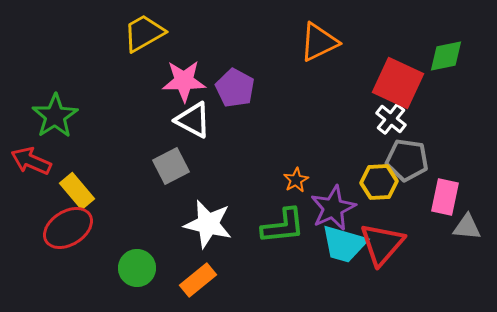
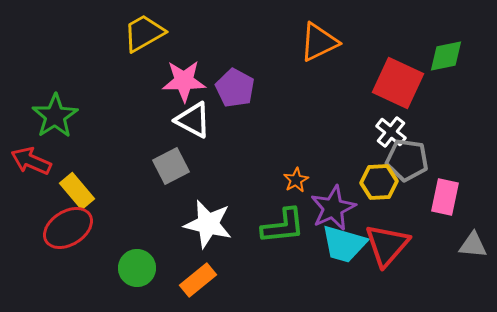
white cross: moved 13 px down
gray triangle: moved 6 px right, 18 px down
red triangle: moved 5 px right, 1 px down
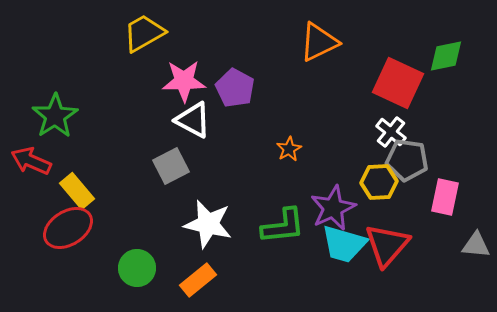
orange star: moved 7 px left, 31 px up
gray triangle: moved 3 px right
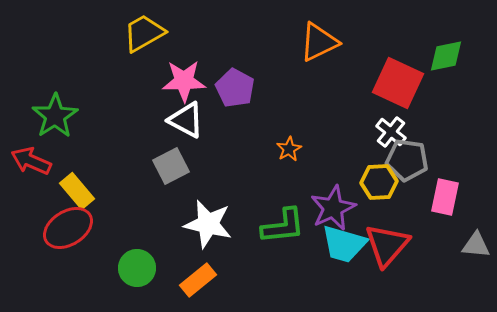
white triangle: moved 7 px left
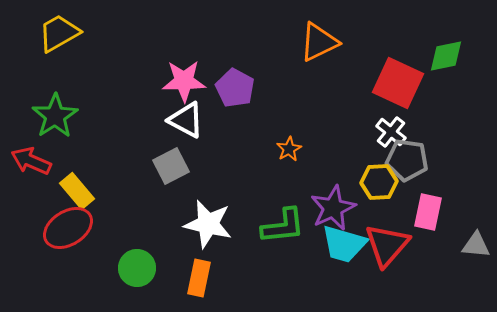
yellow trapezoid: moved 85 px left
pink rectangle: moved 17 px left, 15 px down
orange rectangle: moved 1 px right, 2 px up; rotated 39 degrees counterclockwise
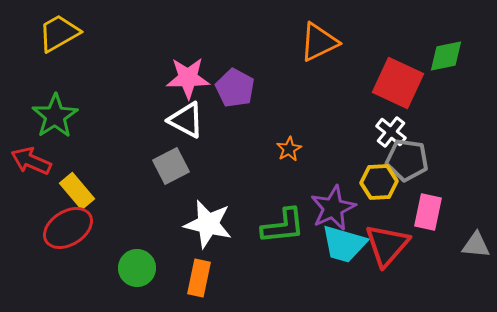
pink star: moved 4 px right, 3 px up
